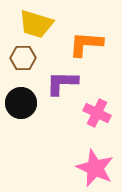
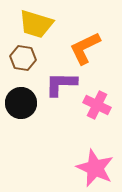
orange L-shape: moved 1 px left, 4 px down; rotated 30 degrees counterclockwise
brown hexagon: rotated 10 degrees clockwise
purple L-shape: moved 1 px left, 1 px down
pink cross: moved 8 px up
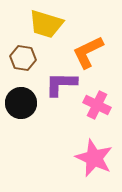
yellow trapezoid: moved 10 px right
orange L-shape: moved 3 px right, 4 px down
pink star: moved 1 px left, 10 px up
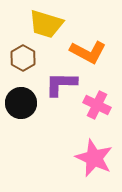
orange L-shape: rotated 126 degrees counterclockwise
brown hexagon: rotated 20 degrees clockwise
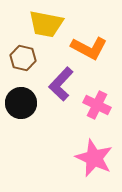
yellow trapezoid: rotated 6 degrees counterclockwise
orange L-shape: moved 1 px right, 4 px up
brown hexagon: rotated 15 degrees counterclockwise
purple L-shape: rotated 48 degrees counterclockwise
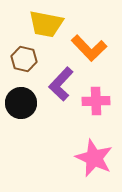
orange L-shape: rotated 18 degrees clockwise
brown hexagon: moved 1 px right, 1 px down
pink cross: moved 1 px left, 4 px up; rotated 28 degrees counterclockwise
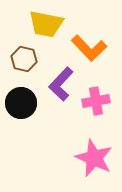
pink cross: rotated 8 degrees counterclockwise
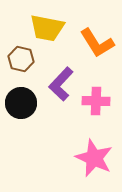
yellow trapezoid: moved 1 px right, 4 px down
orange L-shape: moved 8 px right, 5 px up; rotated 12 degrees clockwise
brown hexagon: moved 3 px left
pink cross: rotated 12 degrees clockwise
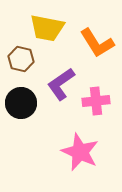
purple L-shape: rotated 12 degrees clockwise
pink cross: rotated 8 degrees counterclockwise
pink star: moved 14 px left, 6 px up
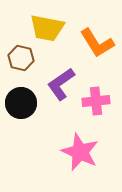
brown hexagon: moved 1 px up
